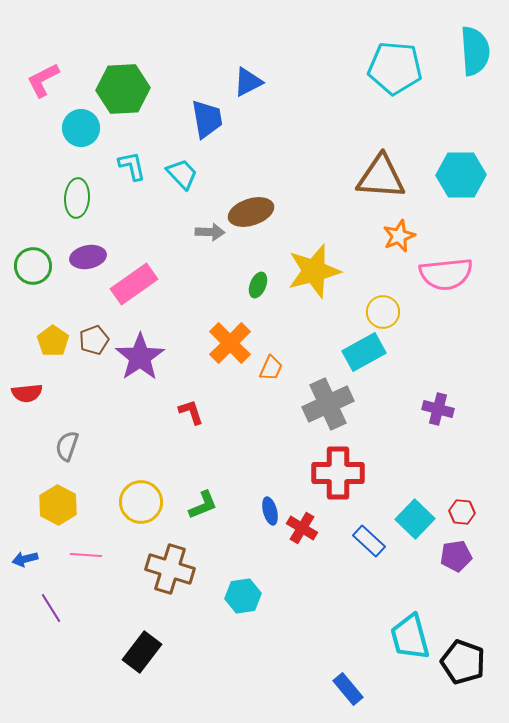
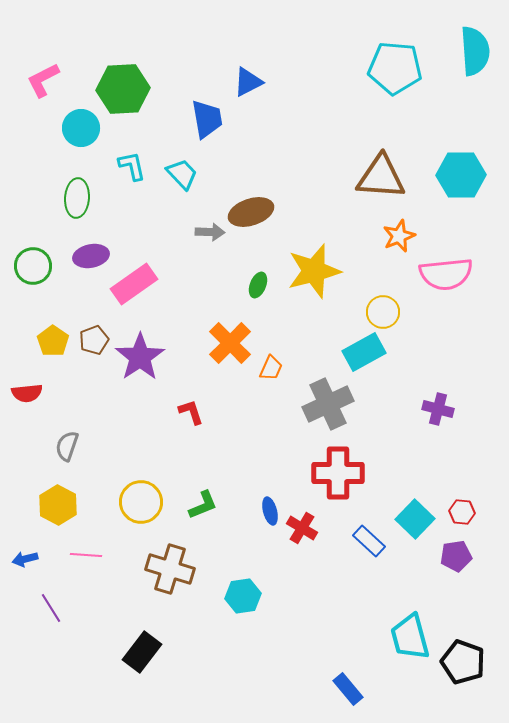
purple ellipse at (88, 257): moved 3 px right, 1 px up
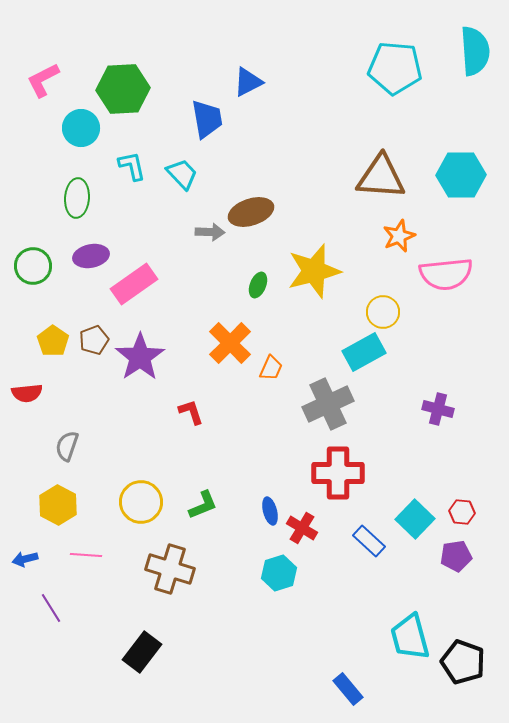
cyan hexagon at (243, 596): moved 36 px right, 23 px up; rotated 8 degrees counterclockwise
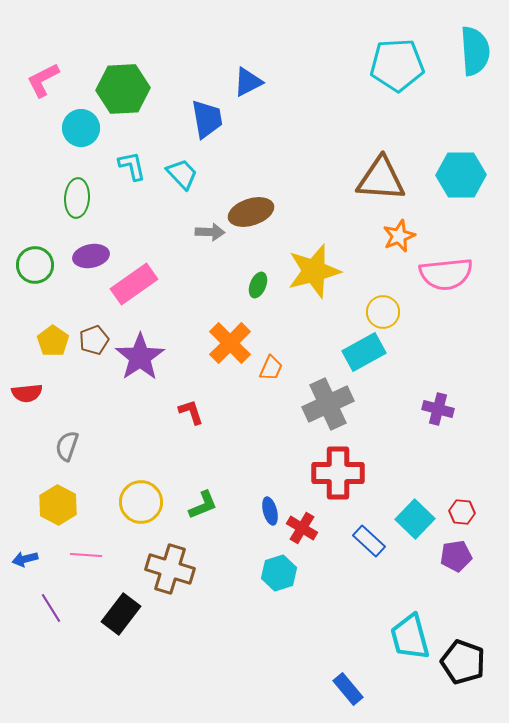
cyan pentagon at (395, 68): moved 2 px right, 3 px up; rotated 8 degrees counterclockwise
brown triangle at (381, 177): moved 2 px down
green circle at (33, 266): moved 2 px right, 1 px up
black rectangle at (142, 652): moved 21 px left, 38 px up
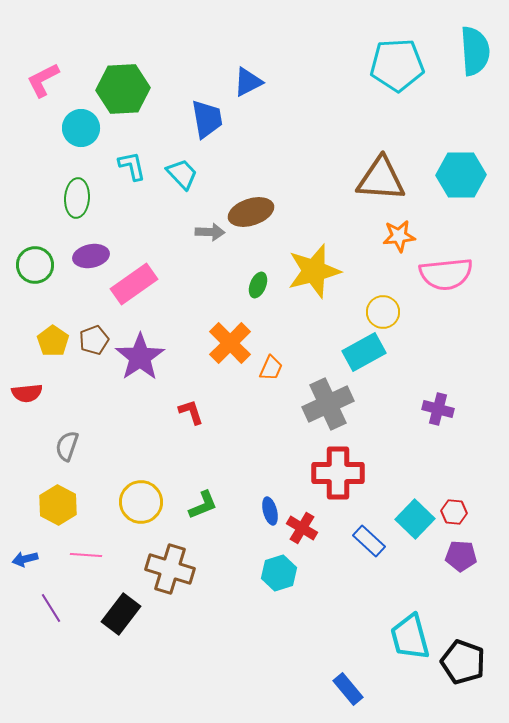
orange star at (399, 236): rotated 16 degrees clockwise
red hexagon at (462, 512): moved 8 px left
purple pentagon at (456, 556): moved 5 px right; rotated 12 degrees clockwise
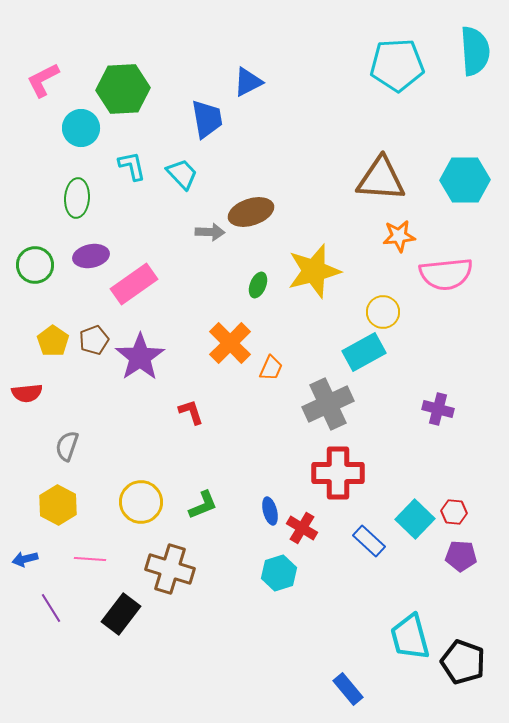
cyan hexagon at (461, 175): moved 4 px right, 5 px down
pink line at (86, 555): moved 4 px right, 4 px down
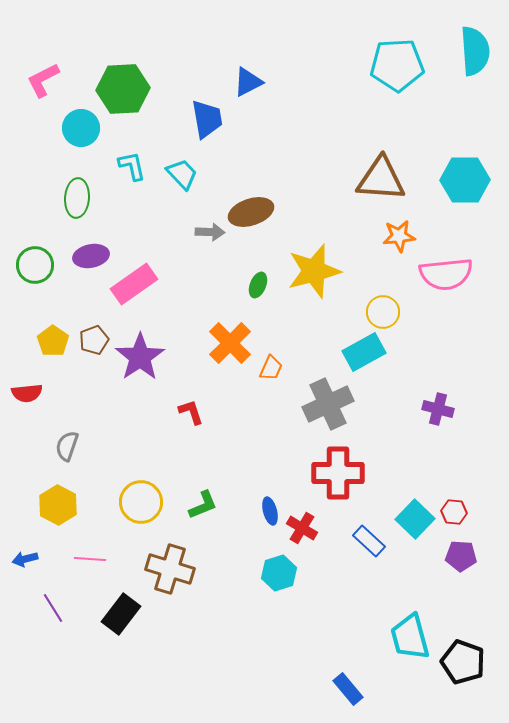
purple line at (51, 608): moved 2 px right
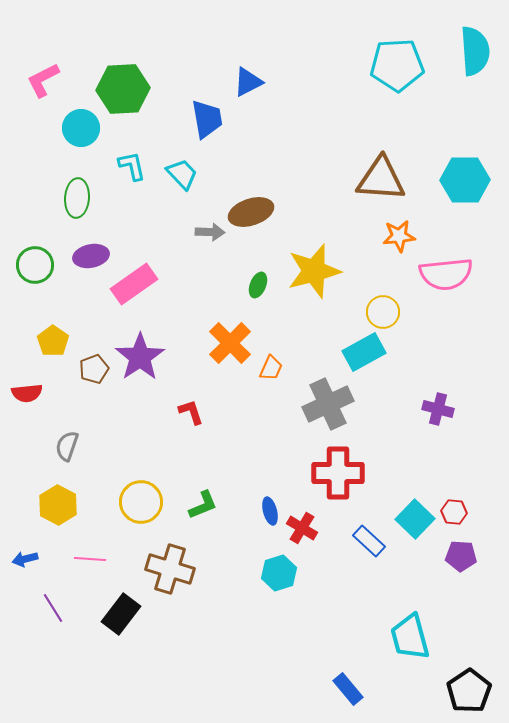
brown pentagon at (94, 340): moved 29 px down
black pentagon at (463, 662): moved 6 px right, 29 px down; rotated 18 degrees clockwise
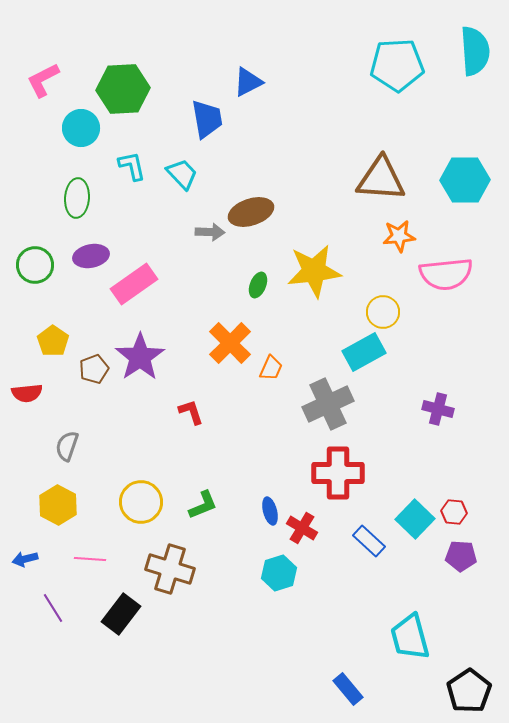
yellow star at (314, 271): rotated 8 degrees clockwise
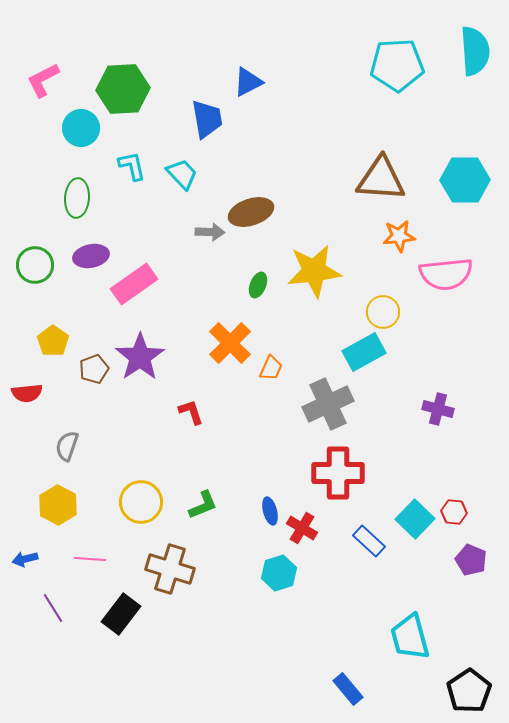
purple pentagon at (461, 556): moved 10 px right, 4 px down; rotated 20 degrees clockwise
